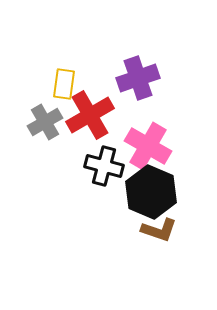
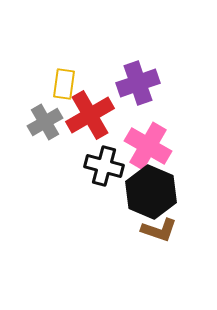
purple cross: moved 5 px down
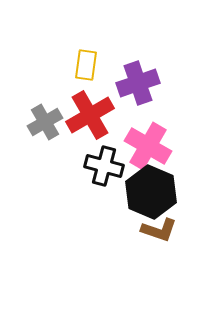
yellow rectangle: moved 22 px right, 19 px up
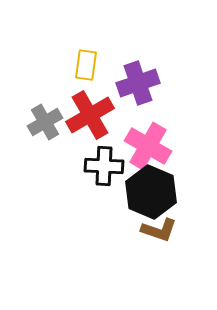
black cross: rotated 12 degrees counterclockwise
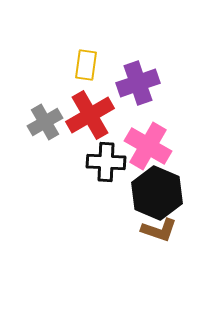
black cross: moved 2 px right, 4 px up
black hexagon: moved 6 px right, 1 px down
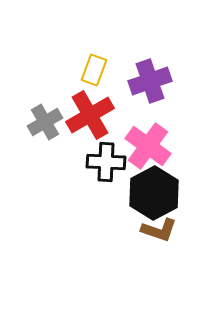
yellow rectangle: moved 8 px right, 5 px down; rotated 12 degrees clockwise
purple cross: moved 12 px right, 2 px up
pink cross: rotated 6 degrees clockwise
black hexagon: moved 3 px left; rotated 9 degrees clockwise
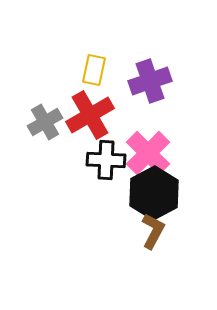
yellow rectangle: rotated 8 degrees counterclockwise
pink cross: moved 7 px down; rotated 9 degrees clockwise
black cross: moved 2 px up
brown L-shape: moved 6 px left, 1 px down; rotated 81 degrees counterclockwise
